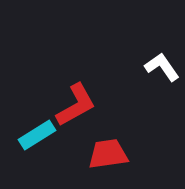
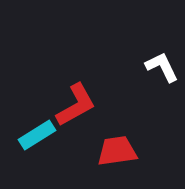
white L-shape: rotated 9 degrees clockwise
red trapezoid: moved 9 px right, 3 px up
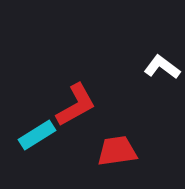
white L-shape: rotated 27 degrees counterclockwise
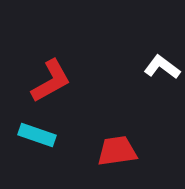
red L-shape: moved 25 px left, 24 px up
cyan rectangle: rotated 51 degrees clockwise
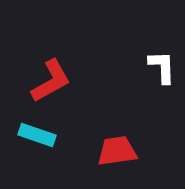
white L-shape: rotated 51 degrees clockwise
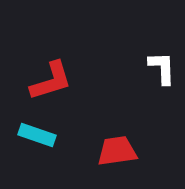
white L-shape: moved 1 px down
red L-shape: rotated 12 degrees clockwise
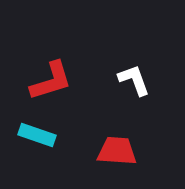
white L-shape: moved 28 px left, 12 px down; rotated 18 degrees counterclockwise
red trapezoid: rotated 12 degrees clockwise
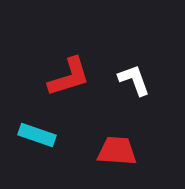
red L-shape: moved 18 px right, 4 px up
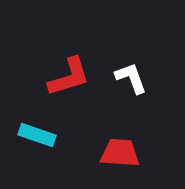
white L-shape: moved 3 px left, 2 px up
red trapezoid: moved 3 px right, 2 px down
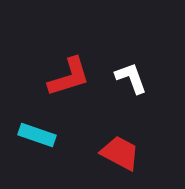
red trapezoid: rotated 24 degrees clockwise
